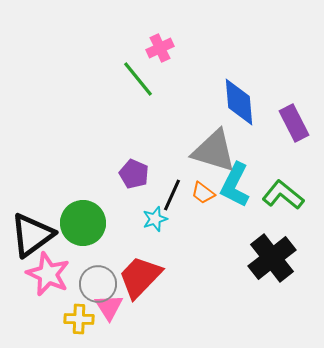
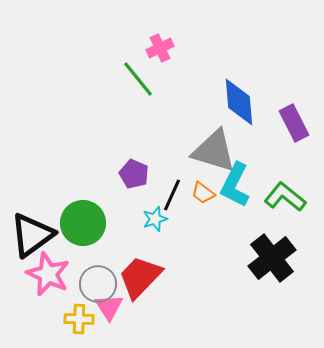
green L-shape: moved 2 px right, 2 px down
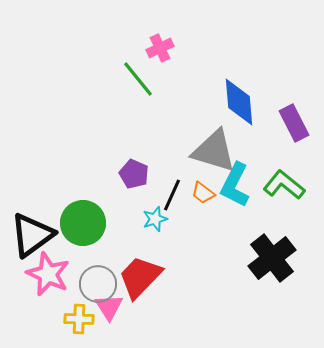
green L-shape: moved 1 px left, 12 px up
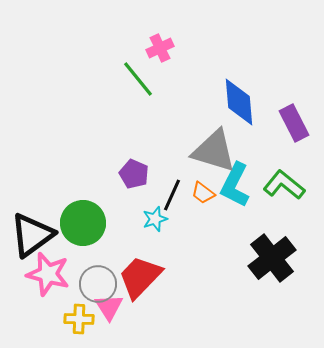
pink star: rotated 9 degrees counterclockwise
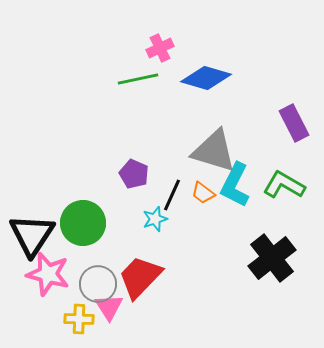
green line: rotated 63 degrees counterclockwise
blue diamond: moved 33 px left, 24 px up; rotated 69 degrees counterclockwise
green L-shape: rotated 9 degrees counterclockwise
black triangle: rotated 21 degrees counterclockwise
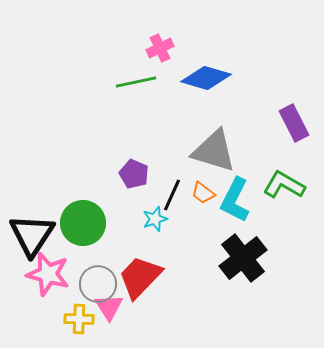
green line: moved 2 px left, 3 px down
cyan L-shape: moved 15 px down
black cross: moved 29 px left
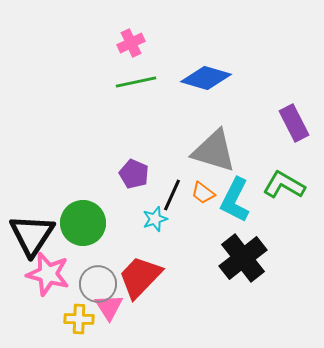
pink cross: moved 29 px left, 5 px up
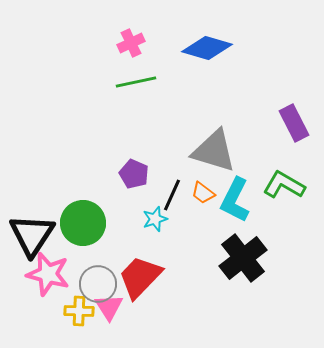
blue diamond: moved 1 px right, 30 px up
yellow cross: moved 8 px up
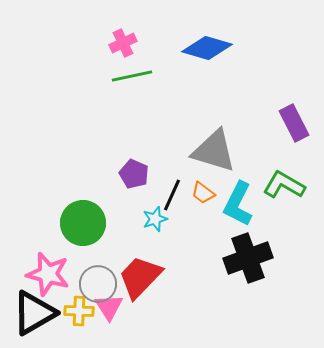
pink cross: moved 8 px left
green line: moved 4 px left, 6 px up
cyan L-shape: moved 3 px right, 4 px down
black triangle: moved 2 px right, 78 px down; rotated 27 degrees clockwise
black cross: moved 5 px right; rotated 18 degrees clockwise
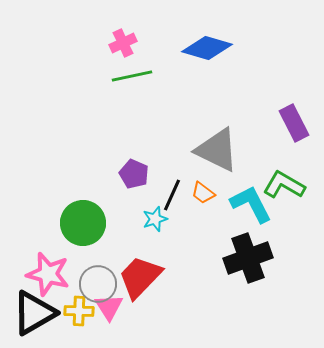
gray triangle: moved 3 px right, 1 px up; rotated 9 degrees clockwise
cyan L-shape: moved 13 px right; rotated 126 degrees clockwise
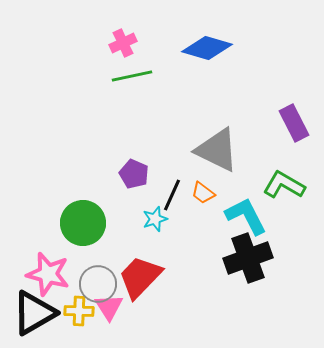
cyan L-shape: moved 5 px left, 12 px down
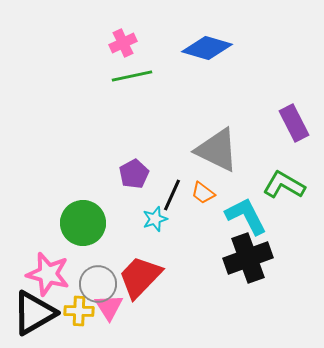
purple pentagon: rotated 20 degrees clockwise
